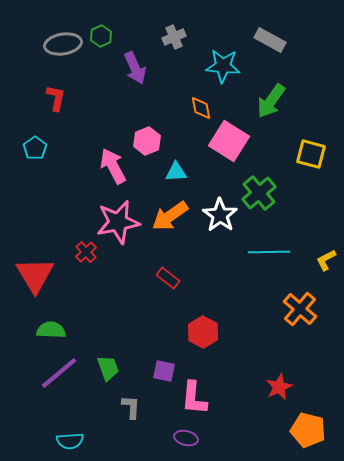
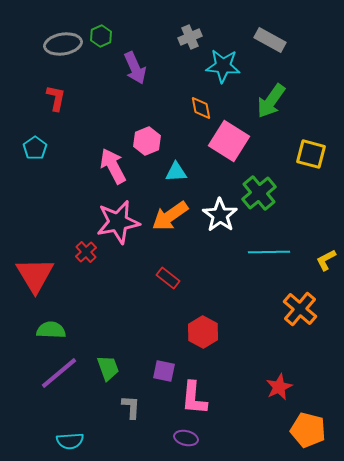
gray cross: moved 16 px right
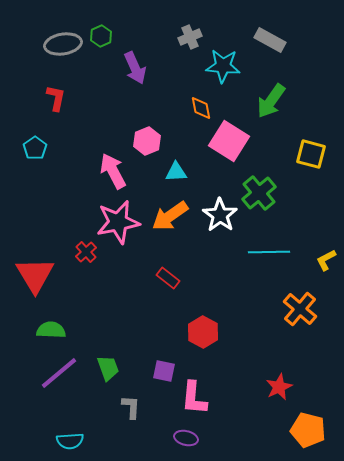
pink arrow: moved 5 px down
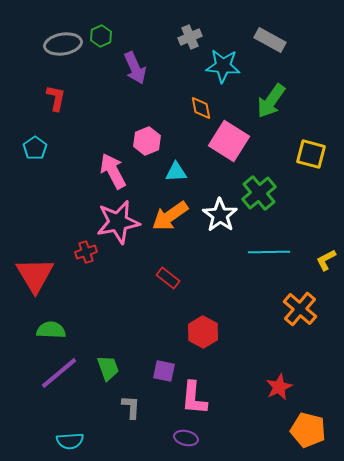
red cross: rotated 25 degrees clockwise
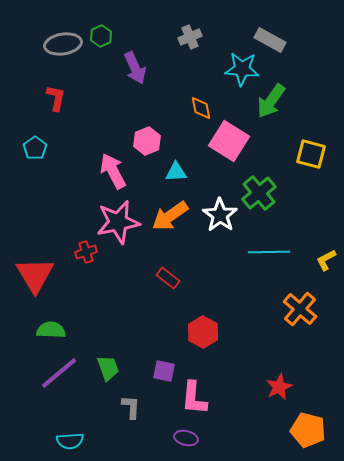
cyan star: moved 19 px right, 3 px down
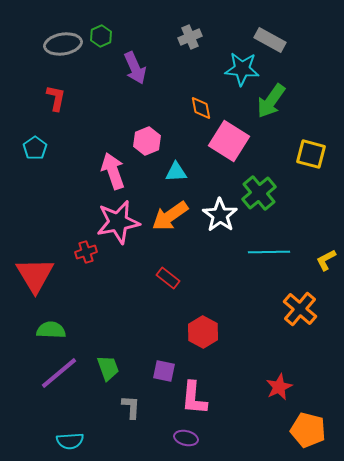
pink arrow: rotated 9 degrees clockwise
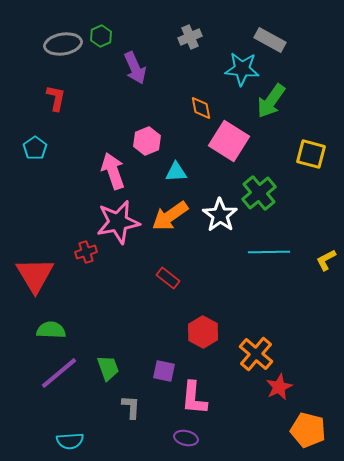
orange cross: moved 44 px left, 45 px down
